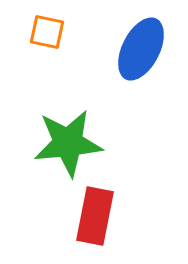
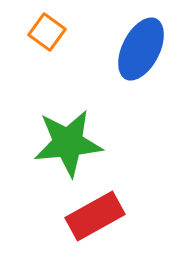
orange square: rotated 24 degrees clockwise
red rectangle: rotated 50 degrees clockwise
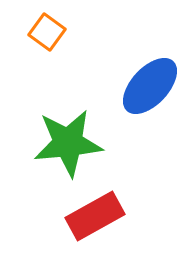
blue ellipse: moved 9 px right, 37 px down; rotated 16 degrees clockwise
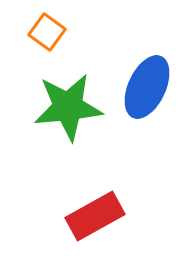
blue ellipse: moved 3 px left, 1 px down; rotated 18 degrees counterclockwise
green star: moved 36 px up
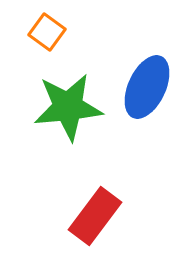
red rectangle: rotated 24 degrees counterclockwise
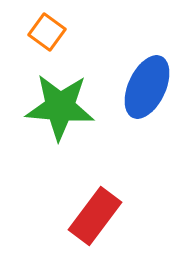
green star: moved 8 px left; rotated 10 degrees clockwise
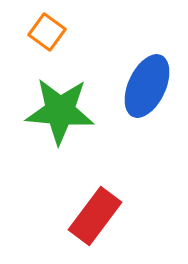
blue ellipse: moved 1 px up
green star: moved 4 px down
